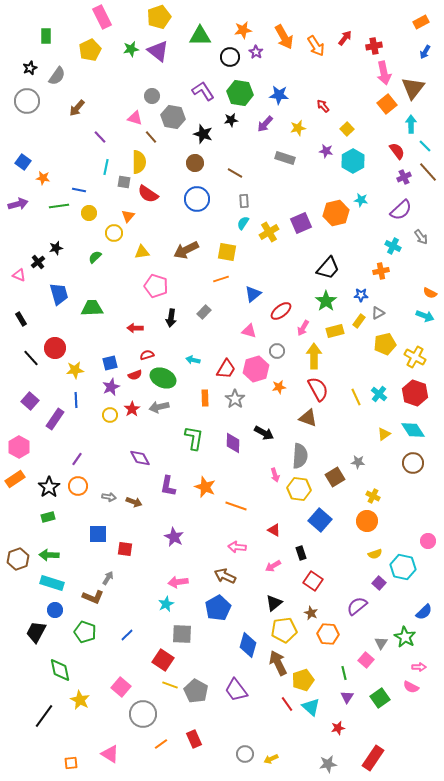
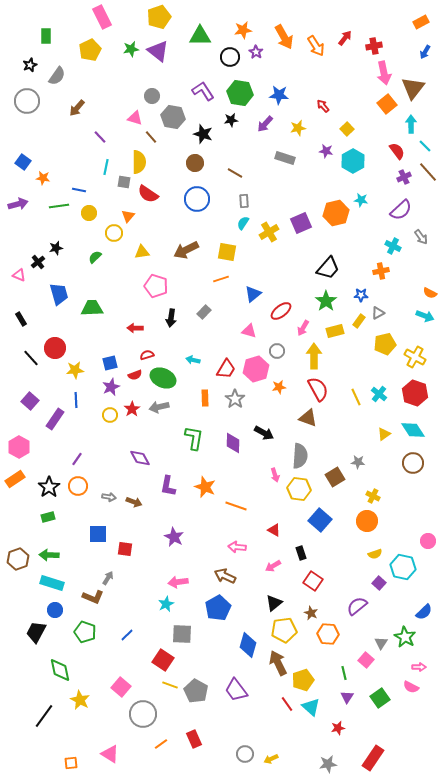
black star at (30, 68): moved 3 px up
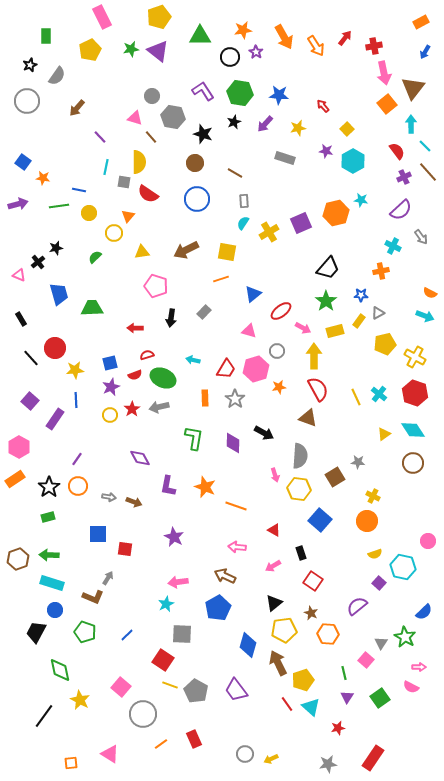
black star at (231, 120): moved 3 px right, 2 px down; rotated 16 degrees counterclockwise
pink arrow at (303, 328): rotated 91 degrees counterclockwise
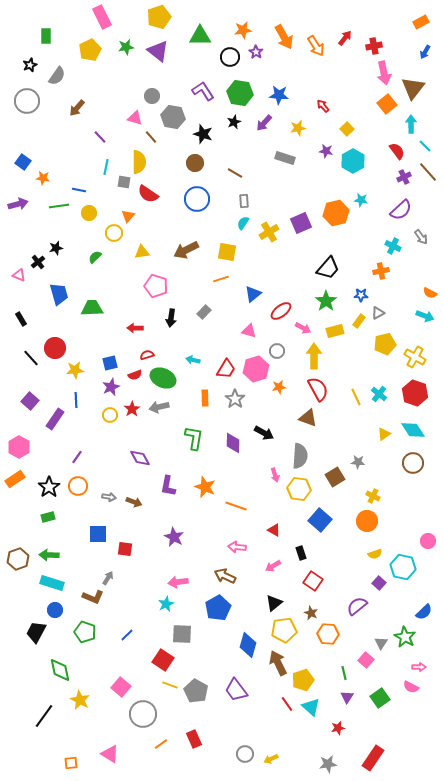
green star at (131, 49): moved 5 px left, 2 px up
purple arrow at (265, 124): moved 1 px left, 1 px up
purple line at (77, 459): moved 2 px up
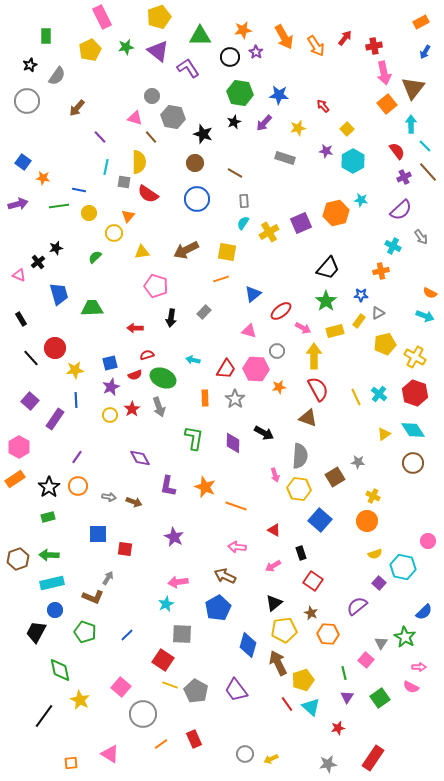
purple L-shape at (203, 91): moved 15 px left, 23 px up
pink hexagon at (256, 369): rotated 20 degrees clockwise
gray arrow at (159, 407): rotated 96 degrees counterclockwise
cyan rectangle at (52, 583): rotated 30 degrees counterclockwise
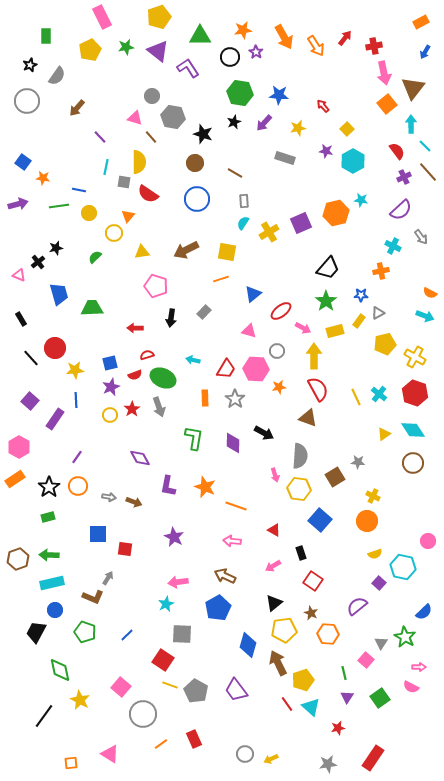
pink arrow at (237, 547): moved 5 px left, 6 px up
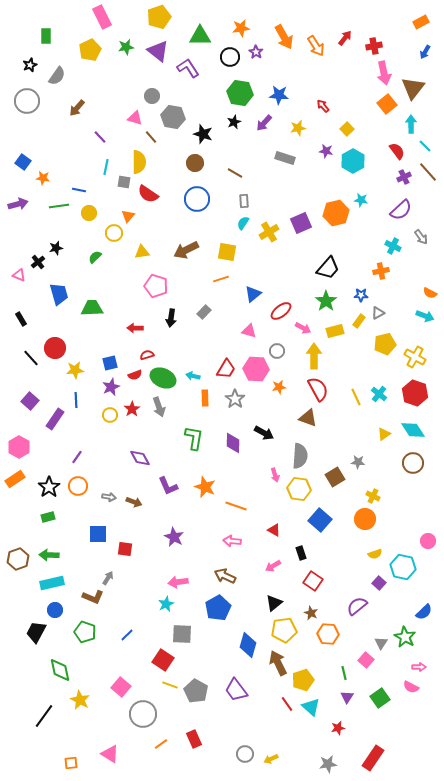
orange star at (243, 30): moved 2 px left, 2 px up
cyan arrow at (193, 360): moved 16 px down
purple L-shape at (168, 486): rotated 35 degrees counterclockwise
orange circle at (367, 521): moved 2 px left, 2 px up
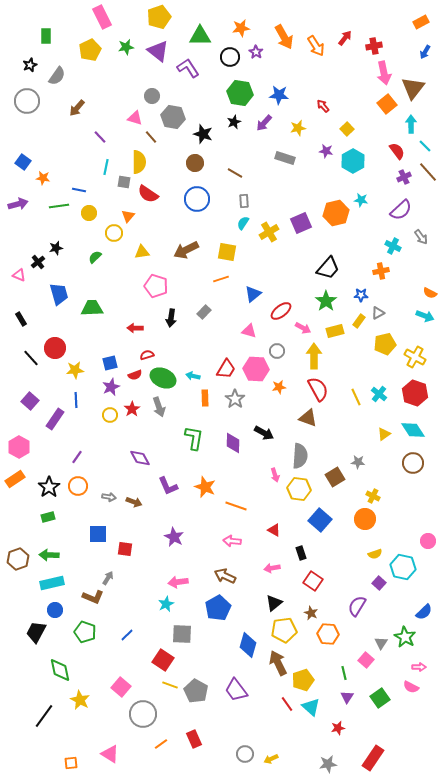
pink arrow at (273, 566): moved 1 px left, 2 px down; rotated 21 degrees clockwise
purple semicircle at (357, 606): rotated 20 degrees counterclockwise
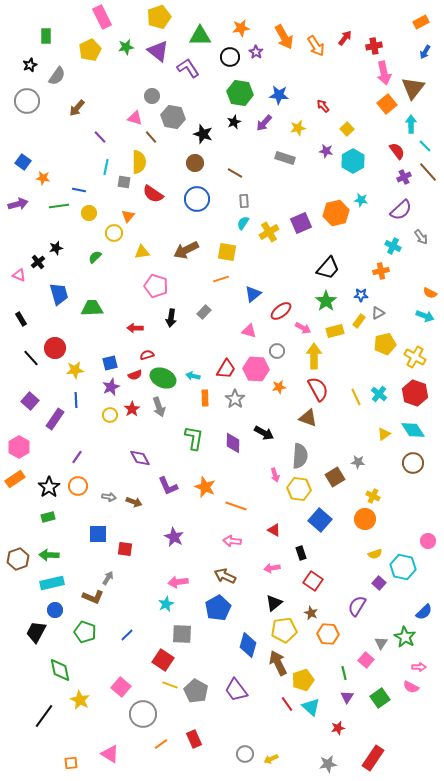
red semicircle at (148, 194): moved 5 px right
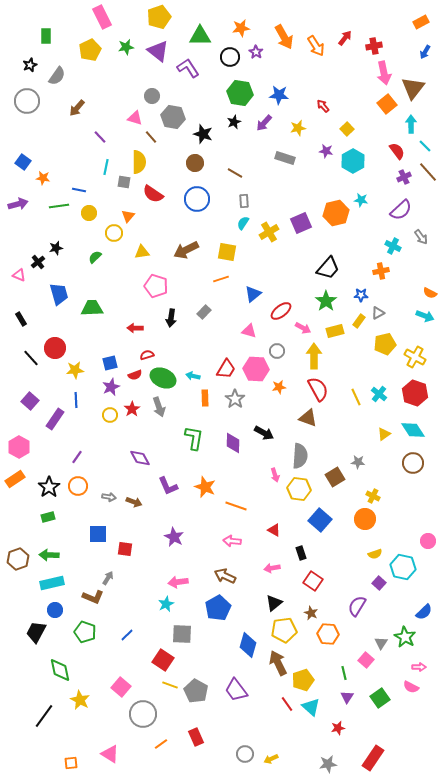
red rectangle at (194, 739): moved 2 px right, 2 px up
